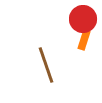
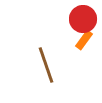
orange rectangle: rotated 18 degrees clockwise
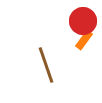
red circle: moved 2 px down
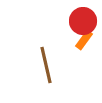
brown line: rotated 6 degrees clockwise
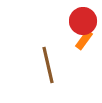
brown line: moved 2 px right
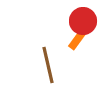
orange rectangle: moved 7 px left
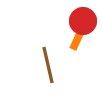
orange rectangle: rotated 12 degrees counterclockwise
